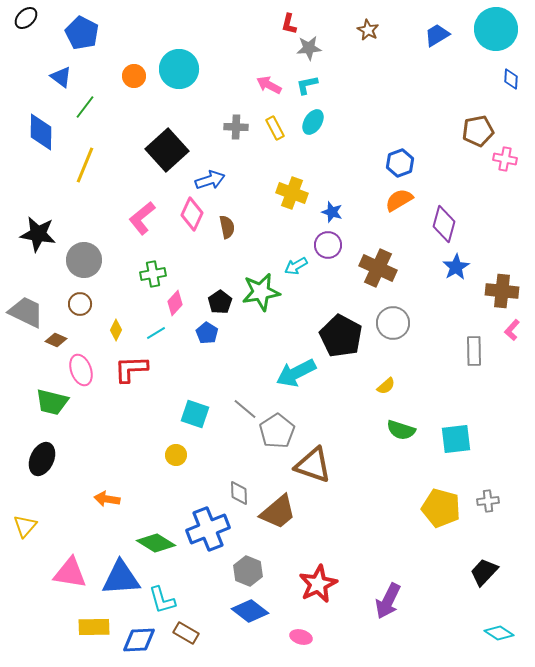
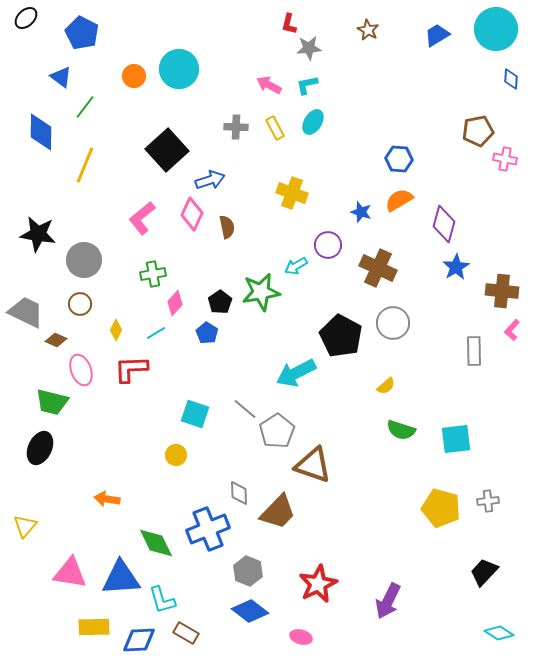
blue hexagon at (400, 163): moved 1 px left, 4 px up; rotated 24 degrees clockwise
blue star at (332, 212): moved 29 px right
black ellipse at (42, 459): moved 2 px left, 11 px up
brown trapezoid at (278, 512): rotated 6 degrees counterclockwise
green diamond at (156, 543): rotated 33 degrees clockwise
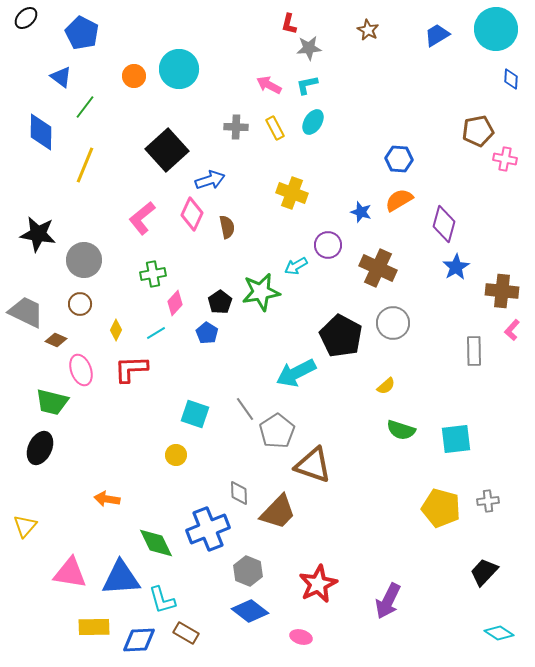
gray line at (245, 409): rotated 15 degrees clockwise
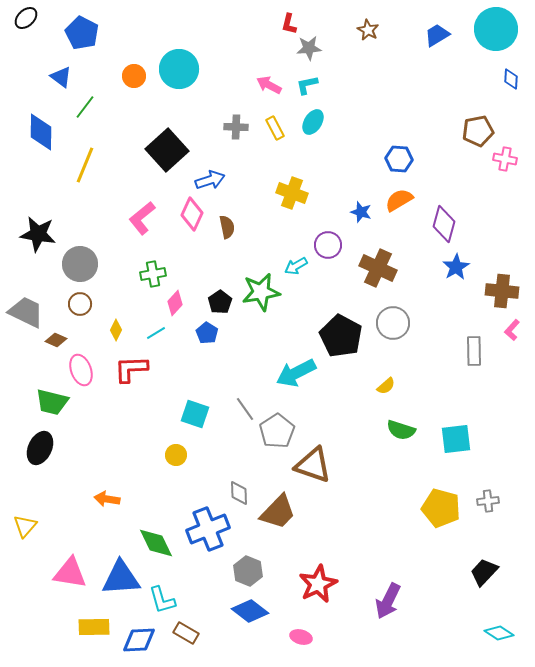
gray circle at (84, 260): moved 4 px left, 4 px down
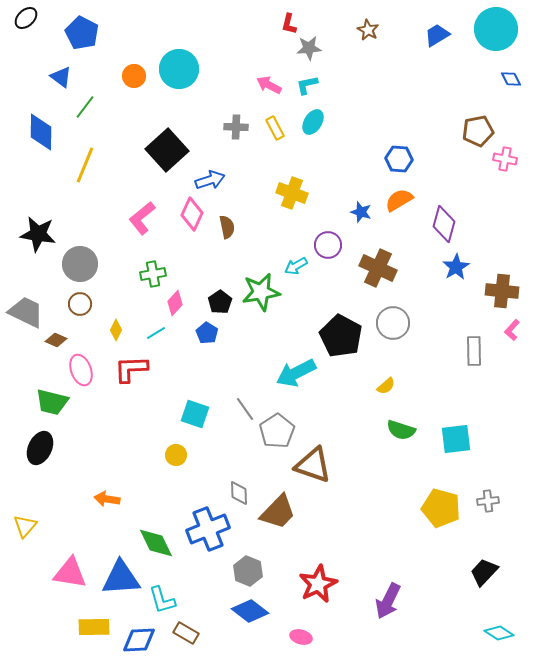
blue diamond at (511, 79): rotated 30 degrees counterclockwise
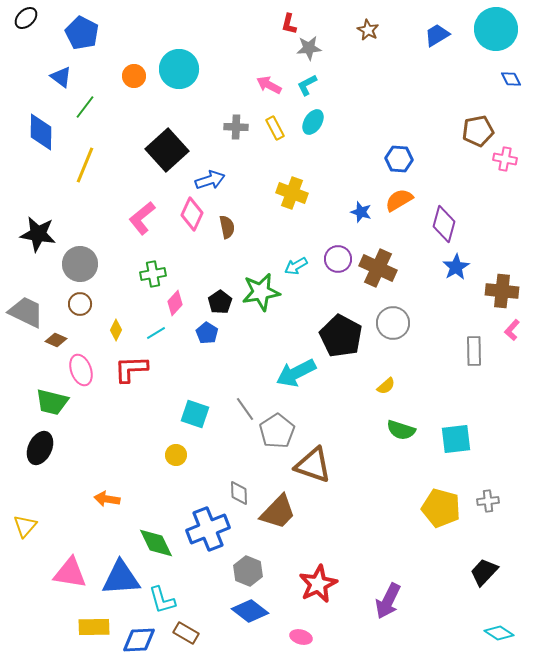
cyan L-shape at (307, 85): rotated 15 degrees counterclockwise
purple circle at (328, 245): moved 10 px right, 14 px down
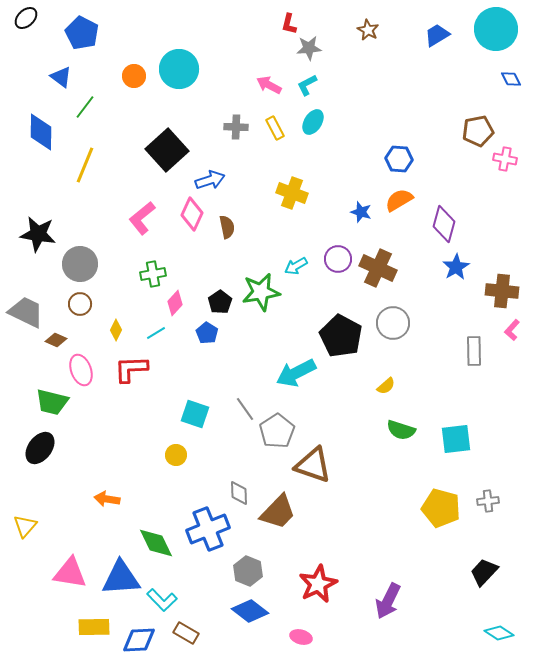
black ellipse at (40, 448): rotated 12 degrees clockwise
cyan L-shape at (162, 600): rotated 28 degrees counterclockwise
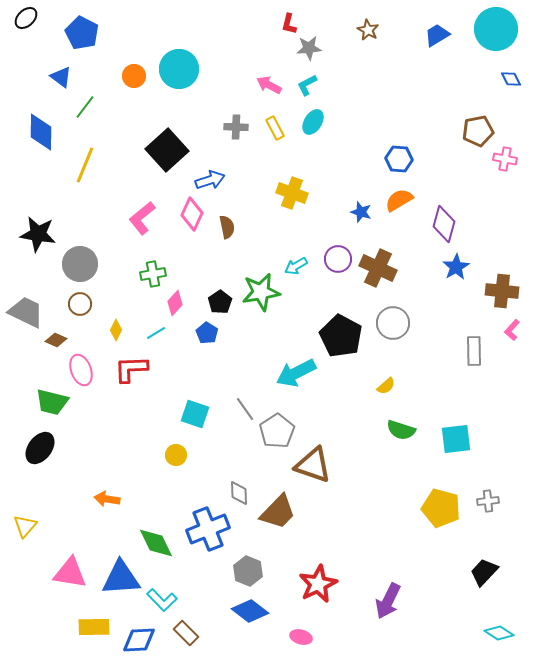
brown rectangle at (186, 633): rotated 15 degrees clockwise
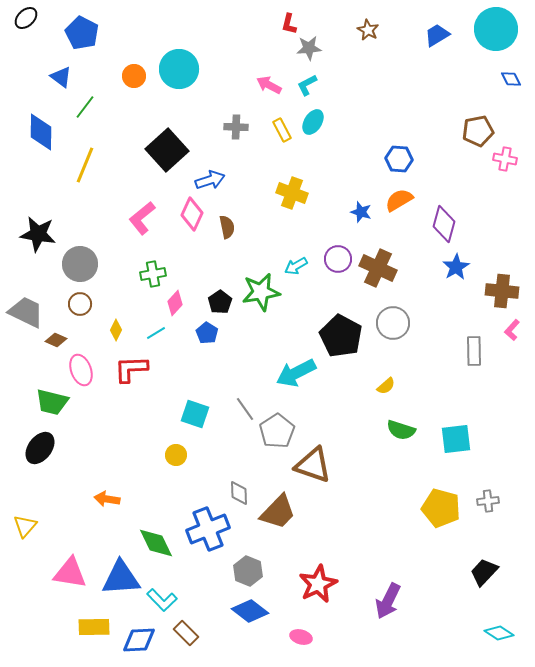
yellow rectangle at (275, 128): moved 7 px right, 2 px down
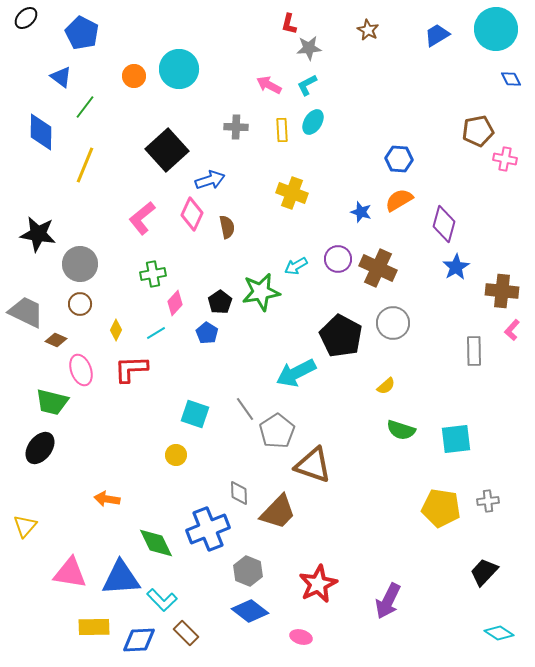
yellow rectangle at (282, 130): rotated 25 degrees clockwise
yellow pentagon at (441, 508): rotated 6 degrees counterclockwise
